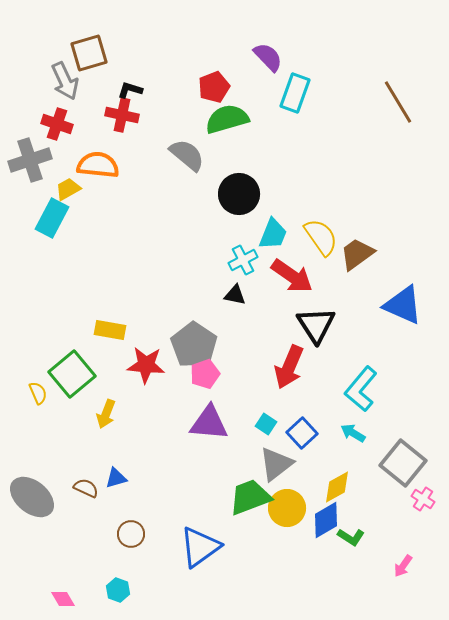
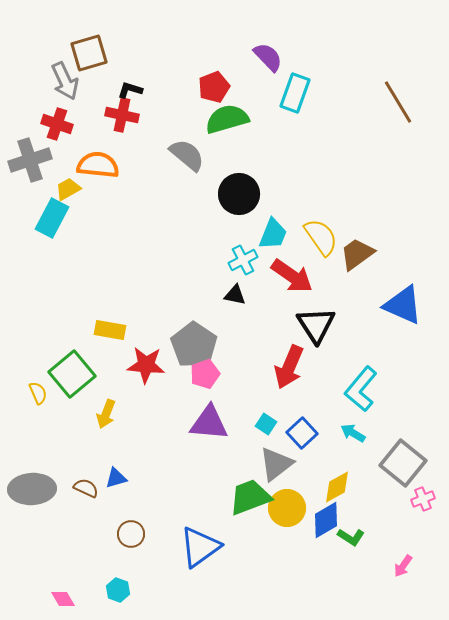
gray ellipse at (32, 497): moved 8 px up; rotated 42 degrees counterclockwise
pink cross at (423, 499): rotated 35 degrees clockwise
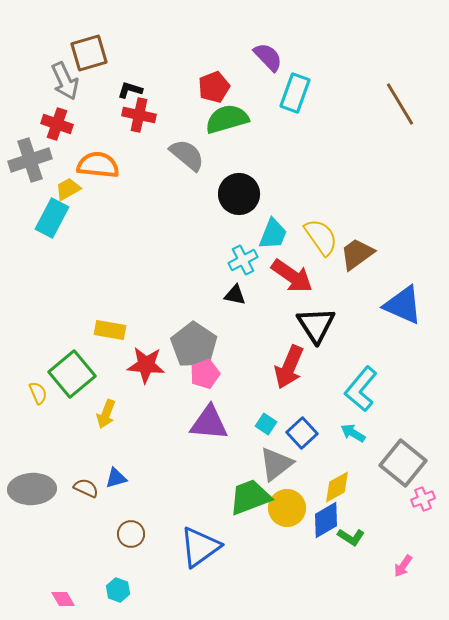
brown line at (398, 102): moved 2 px right, 2 px down
red cross at (122, 115): moved 17 px right
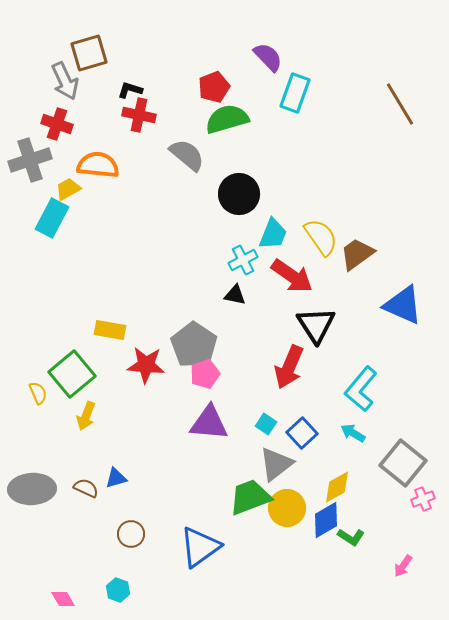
yellow arrow at (106, 414): moved 20 px left, 2 px down
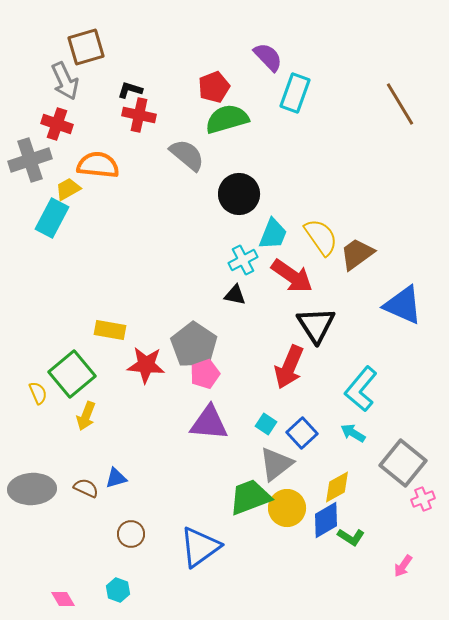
brown square at (89, 53): moved 3 px left, 6 px up
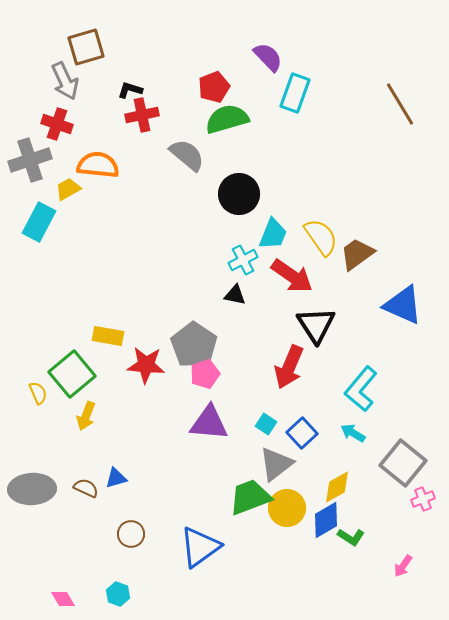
red cross at (139, 115): moved 3 px right; rotated 24 degrees counterclockwise
cyan rectangle at (52, 218): moved 13 px left, 4 px down
yellow rectangle at (110, 330): moved 2 px left, 6 px down
cyan hexagon at (118, 590): moved 4 px down
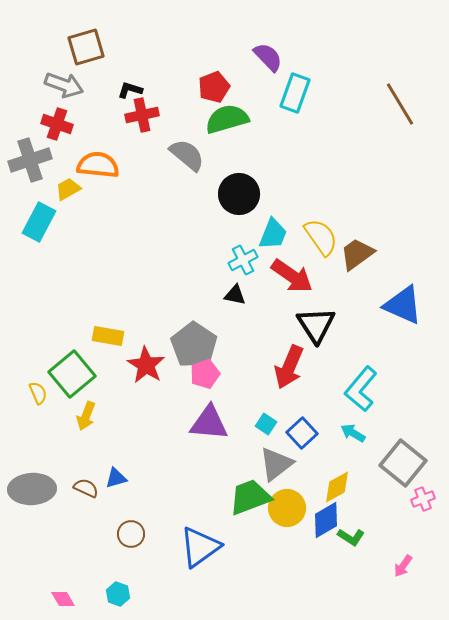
gray arrow at (65, 81): moved 1 px left, 4 px down; rotated 45 degrees counterclockwise
red star at (146, 365): rotated 27 degrees clockwise
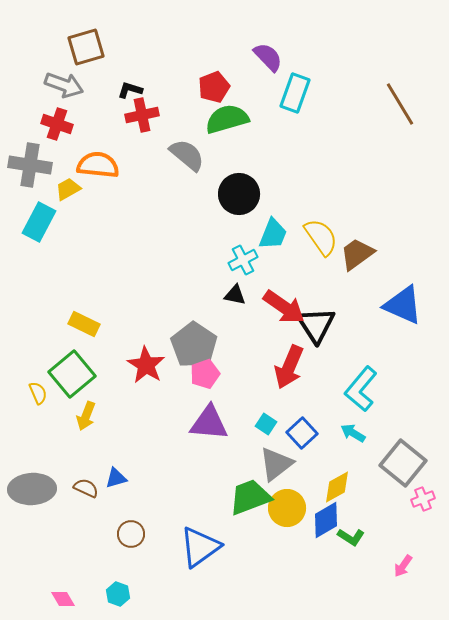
gray cross at (30, 160): moved 5 px down; rotated 27 degrees clockwise
red arrow at (292, 276): moved 8 px left, 31 px down
yellow rectangle at (108, 336): moved 24 px left, 12 px up; rotated 16 degrees clockwise
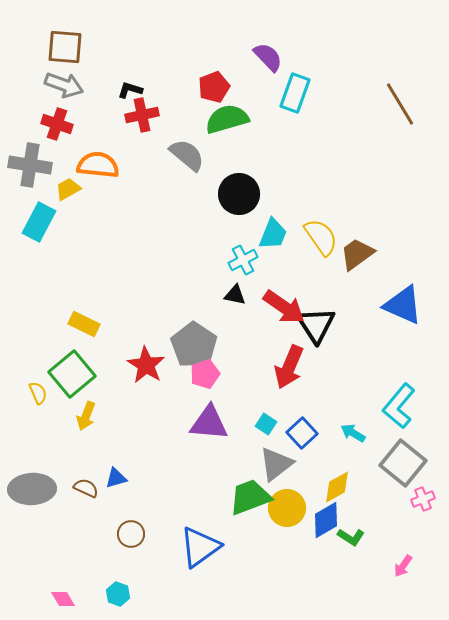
brown square at (86, 47): moved 21 px left; rotated 21 degrees clockwise
cyan L-shape at (361, 389): moved 38 px right, 17 px down
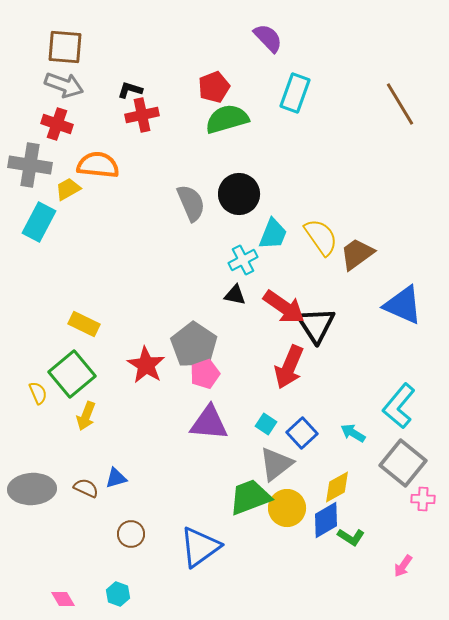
purple semicircle at (268, 57): moved 19 px up
gray semicircle at (187, 155): moved 4 px right, 48 px down; rotated 27 degrees clockwise
pink cross at (423, 499): rotated 25 degrees clockwise
